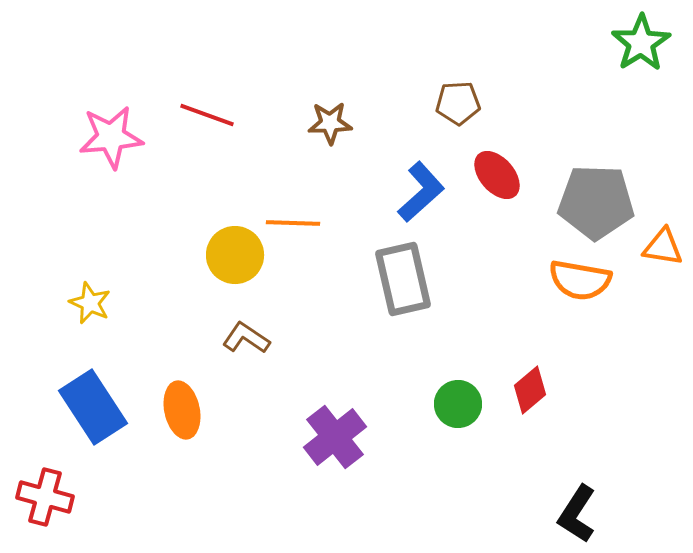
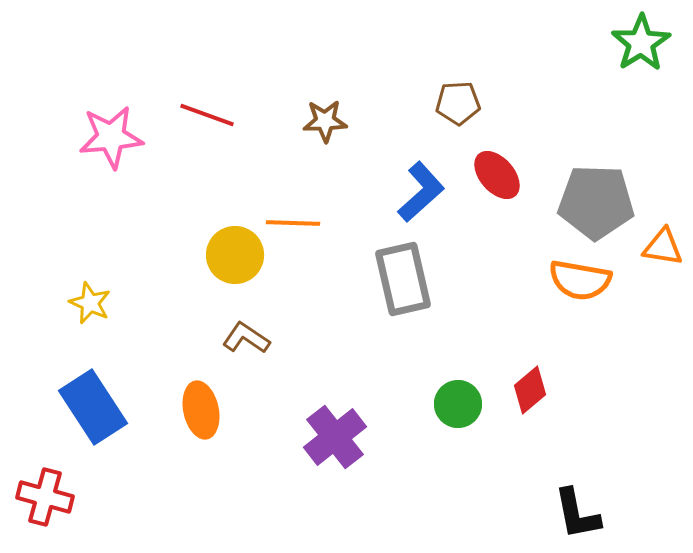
brown star: moved 5 px left, 2 px up
orange ellipse: moved 19 px right
black L-shape: rotated 44 degrees counterclockwise
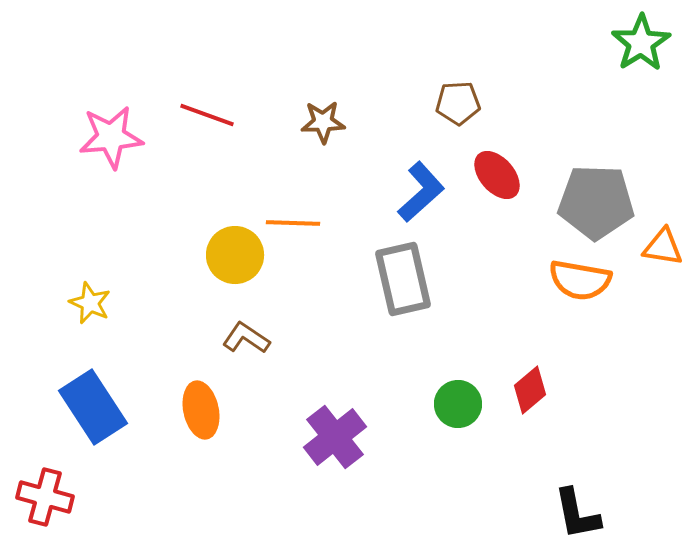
brown star: moved 2 px left, 1 px down
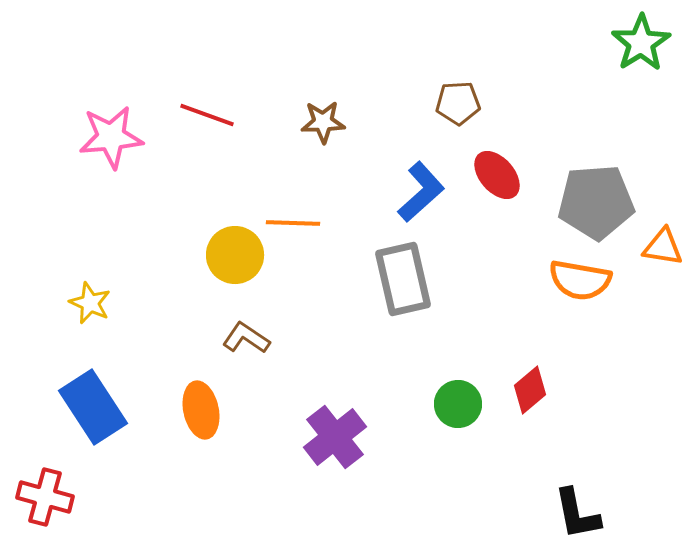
gray pentagon: rotated 6 degrees counterclockwise
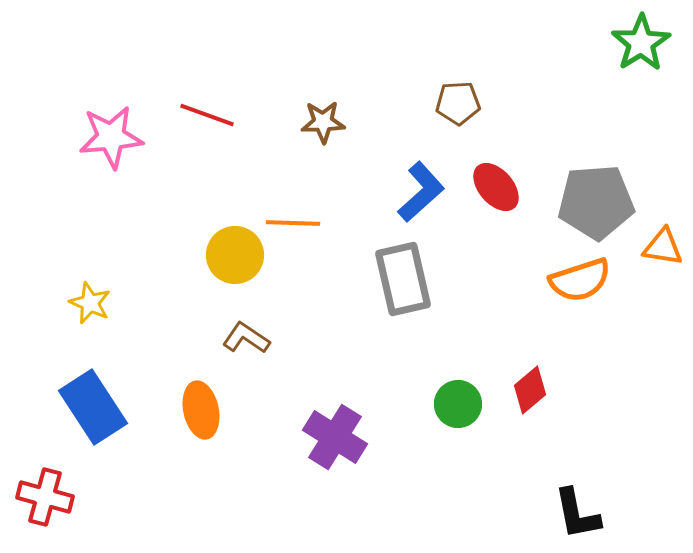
red ellipse: moved 1 px left, 12 px down
orange semicircle: rotated 28 degrees counterclockwise
purple cross: rotated 20 degrees counterclockwise
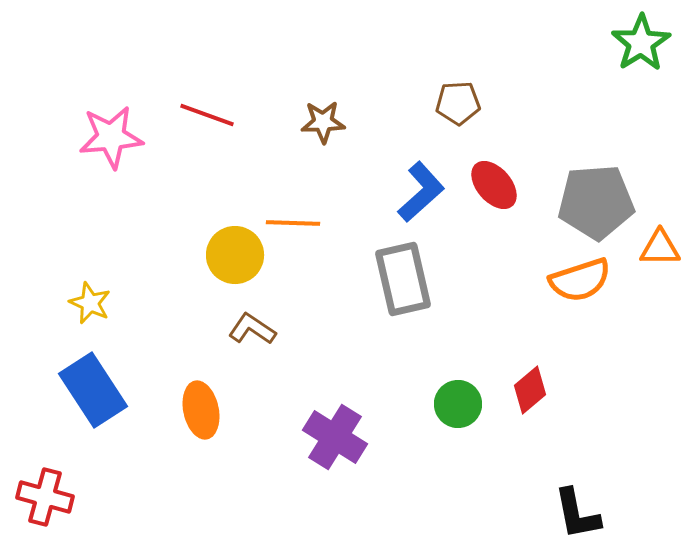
red ellipse: moved 2 px left, 2 px up
orange triangle: moved 3 px left, 1 px down; rotated 9 degrees counterclockwise
brown L-shape: moved 6 px right, 9 px up
blue rectangle: moved 17 px up
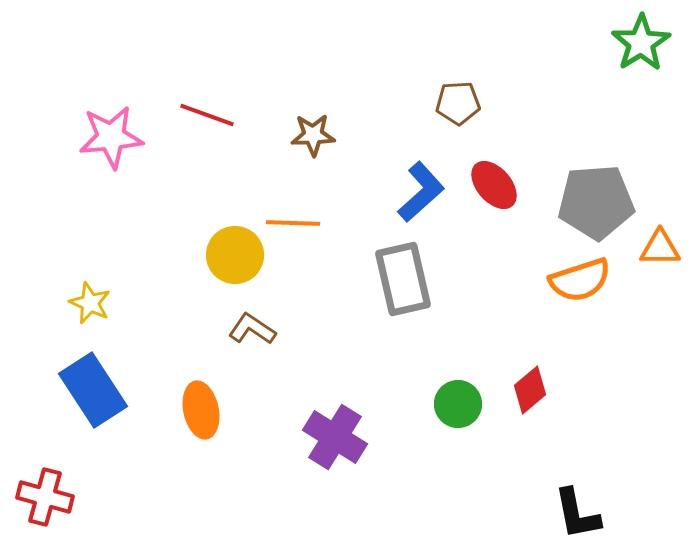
brown star: moved 10 px left, 13 px down
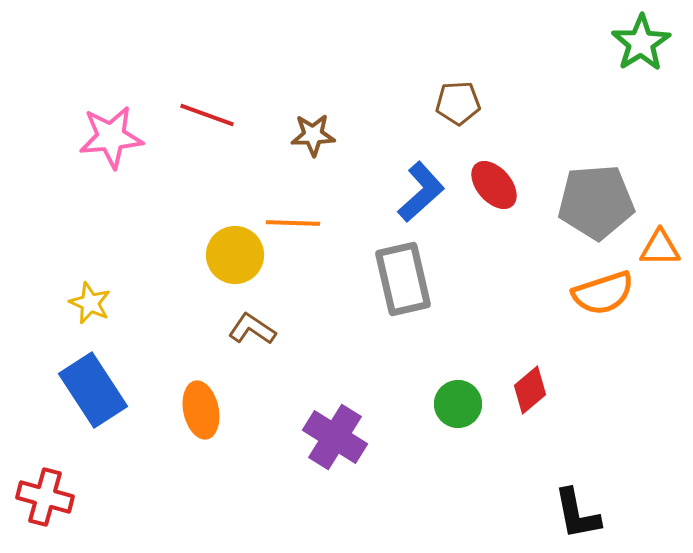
orange semicircle: moved 23 px right, 13 px down
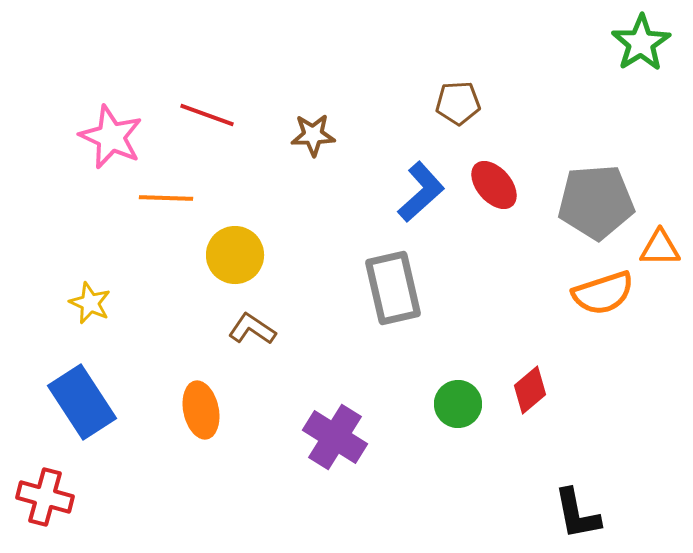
pink star: rotated 30 degrees clockwise
orange line: moved 127 px left, 25 px up
gray rectangle: moved 10 px left, 9 px down
blue rectangle: moved 11 px left, 12 px down
